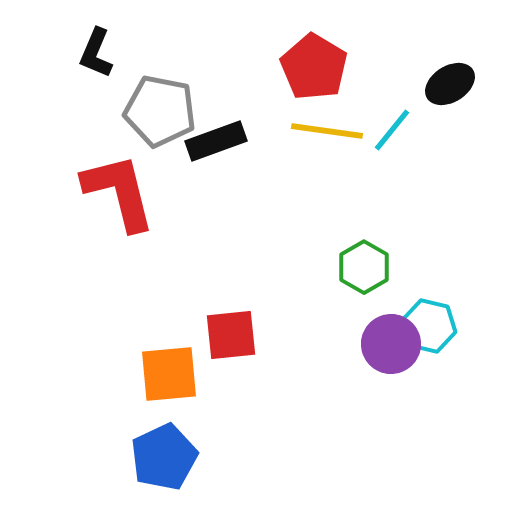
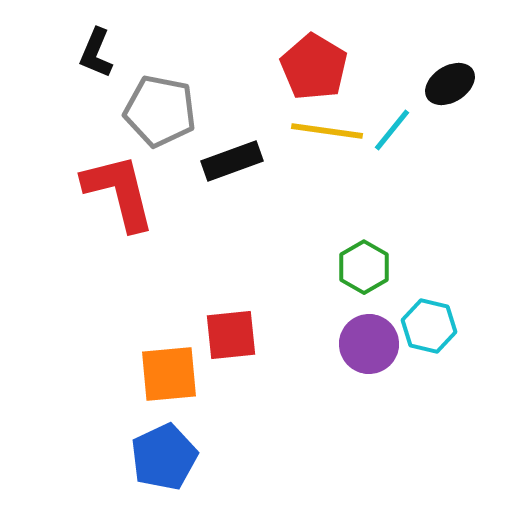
black rectangle: moved 16 px right, 20 px down
purple circle: moved 22 px left
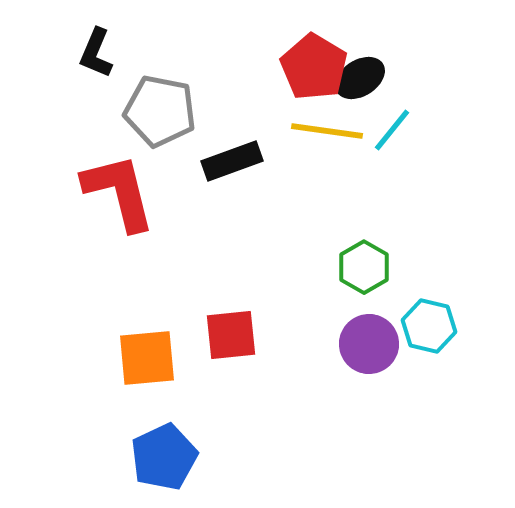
black ellipse: moved 90 px left, 6 px up
orange square: moved 22 px left, 16 px up
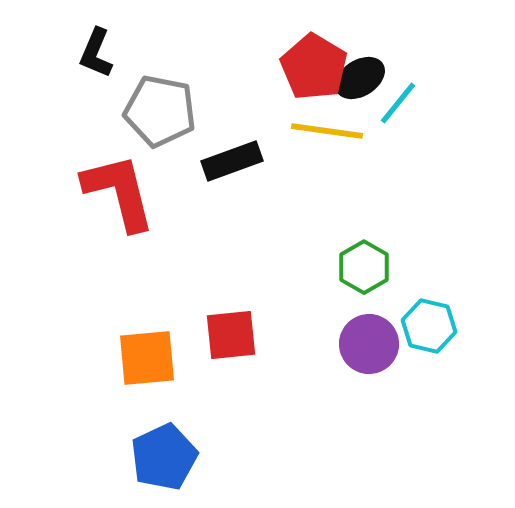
cyan line: moved 6 px right, 27 px up
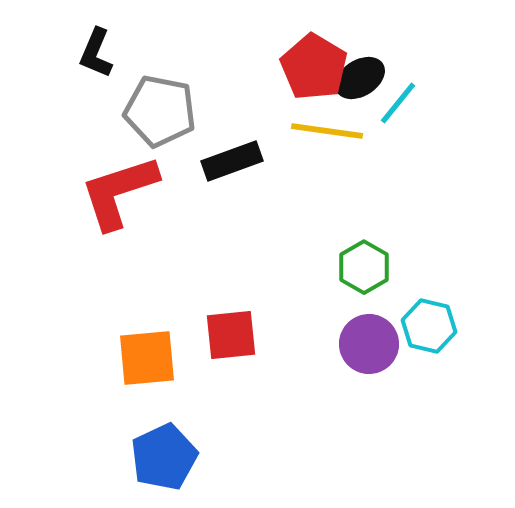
red L-shape: rotated 94 degrees counterclockwise
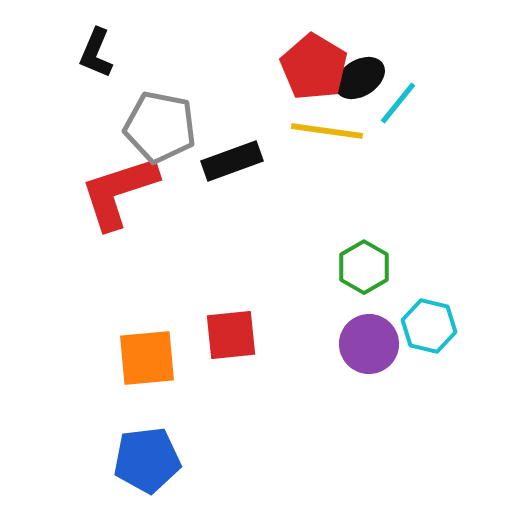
gray pentagon: moved 16 px down
blue pentagon: moved 17 px left, 3 px down; rotated 18 degrees clockwise
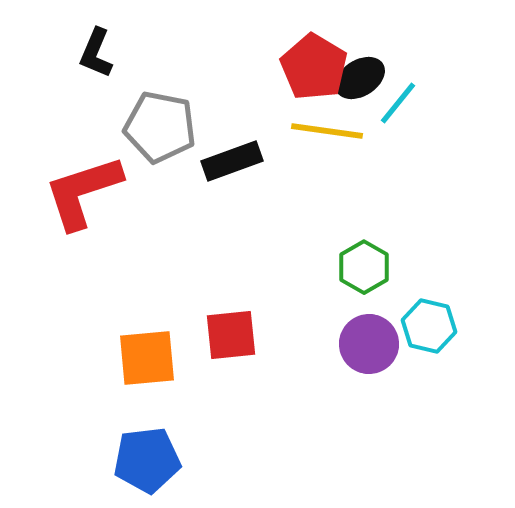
red L-shape: moved 36 px left
